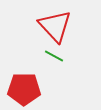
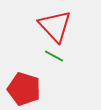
red pentagon: rotated 16 degrees clockwise
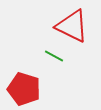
red triangle: moved 17 px right; rotated 21 degrees counterclockwise
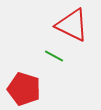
red triangle: moved 1 px up
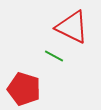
red triangle: moved 2 px down
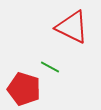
green line: moved 4 px left, 11 px down
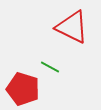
red pentagon: moved 1 px left
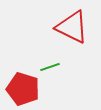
green line: rotated 48 degrees counterclockwise
